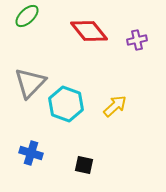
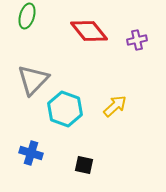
green ellipse: rotated 30 degrees counterclockwise
gray triangle: moved 3 px right, 3 px up
cyan hexagon: moved 1 px left, 5 px down
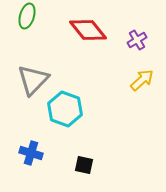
red diamond: moved 1 px left, 1 px up
purple cross: rotated 18 degrees counterclockwise
yellow arrow: moved 27 px right, 26 px up
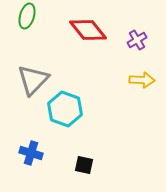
yellow arrow: rotated 45 degrees clockwise
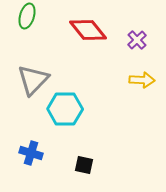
purple cross: rotated 12 degrees counterclockwise
cyan hexagon: rotated 20 degrees counterclockwise
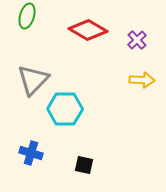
red diamond: rotated 21 degrees counterclockwise
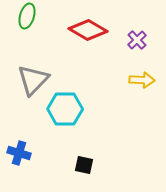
blue cross: moved 12 px left
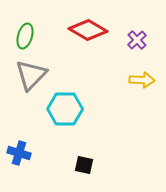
green ellipse: moved 2 px left, 20 px down
gray triangle: moved 2 px left, 5 px up
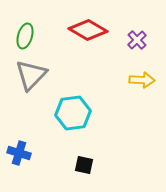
cyan hexagon: moved 8 px right, 4 px down; rotated 8 degrees counterclockwise
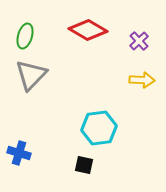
purple cross: moved 2 px right, 1 px down
cyan hexagon: moved 26 px right, 15 px down
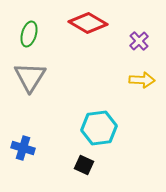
red diamond: moved 7 px up
green ellipse: moved 4 px right, 2 px up
gray triangle: moved 1 px left, 2 px down; rotated 12 degrees counterclockwise
blue cross: moved 4 px right, 5 px up
black square: rotated 12 degrees clockwise
